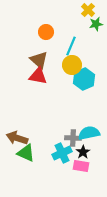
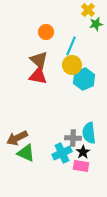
cyan semicircle: rotated 85 degrees counterclockwise
brown arrow: rotated 45 degrees counterclockwise
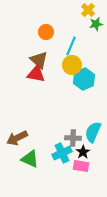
red triangle: moved 2 px left, 2 px up
cyan semicircle: moved 4 px right, 1 px up; rotated 30 degrees clockwise
green triangle: moved 4 px right, 6 px down
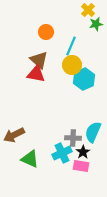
brown arrow: moved 3 px left, 3 px up
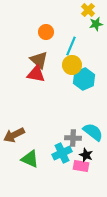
cyan semicircle: rotated 105 degrees clockwise
black star: moved 3 px right, 3 px down; rotated 16 degrees counterclockwise
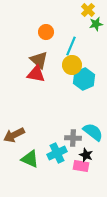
cyan cross: moved 5 px left
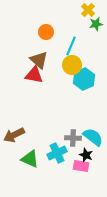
red triangle: moved 2 px left, 1 px down
cyan semicircle: moved 5 px down
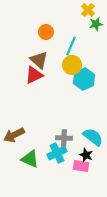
red triangle: rotated 36 degrees counterclockwise
gray cross: moved 9 px left
